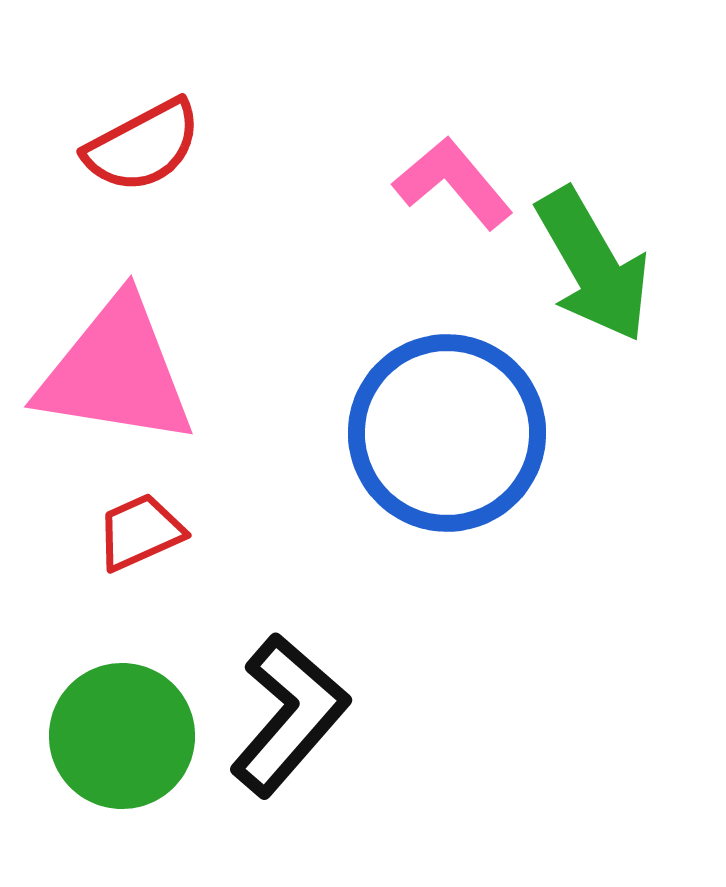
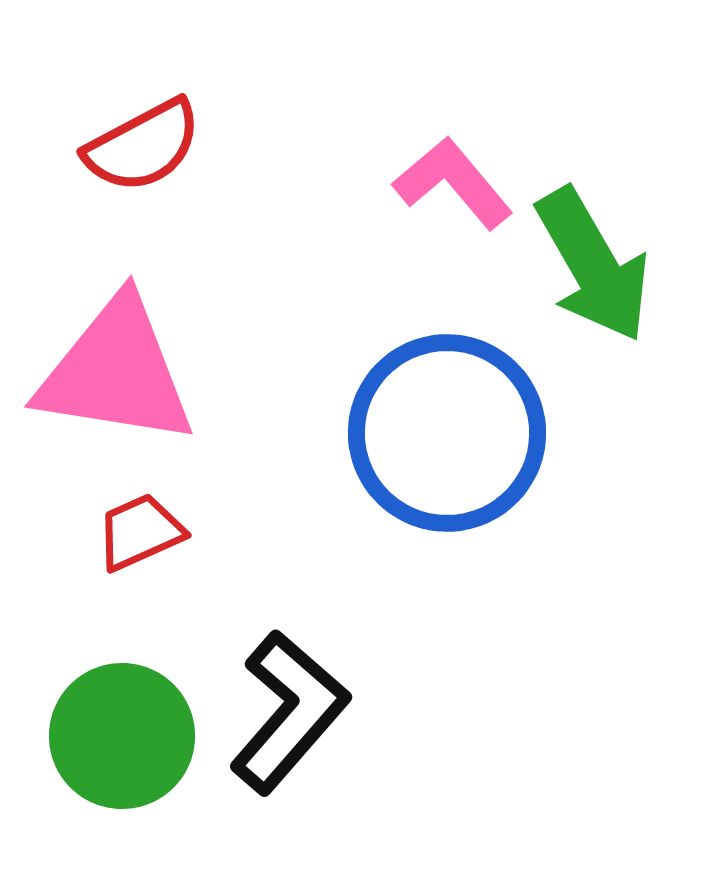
black L-shape: moved 3 px up
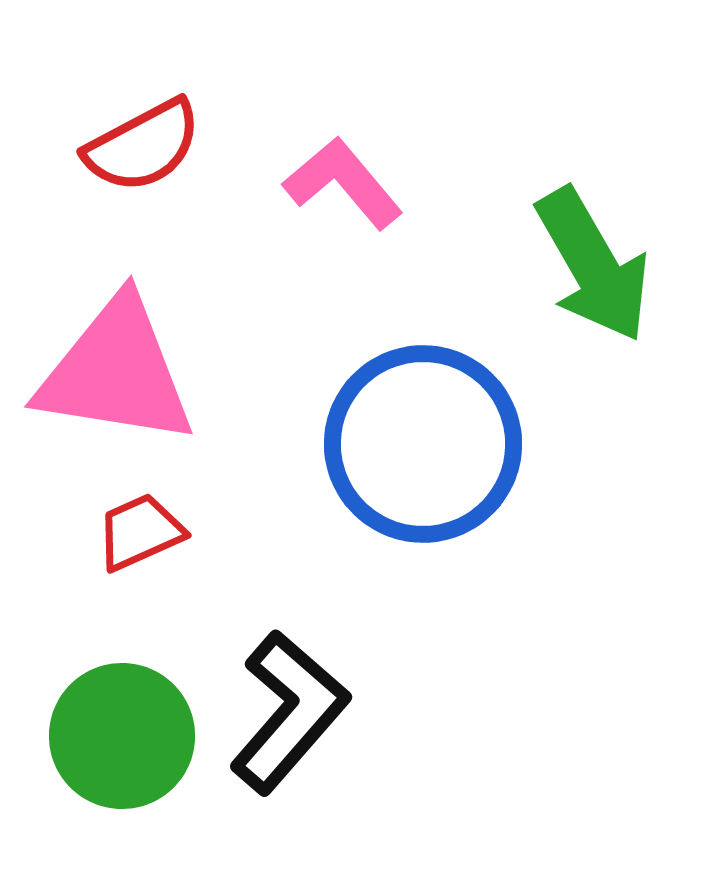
pink L-shape: moved 110 px left
blue circle: moved 24 px left, 11 px down
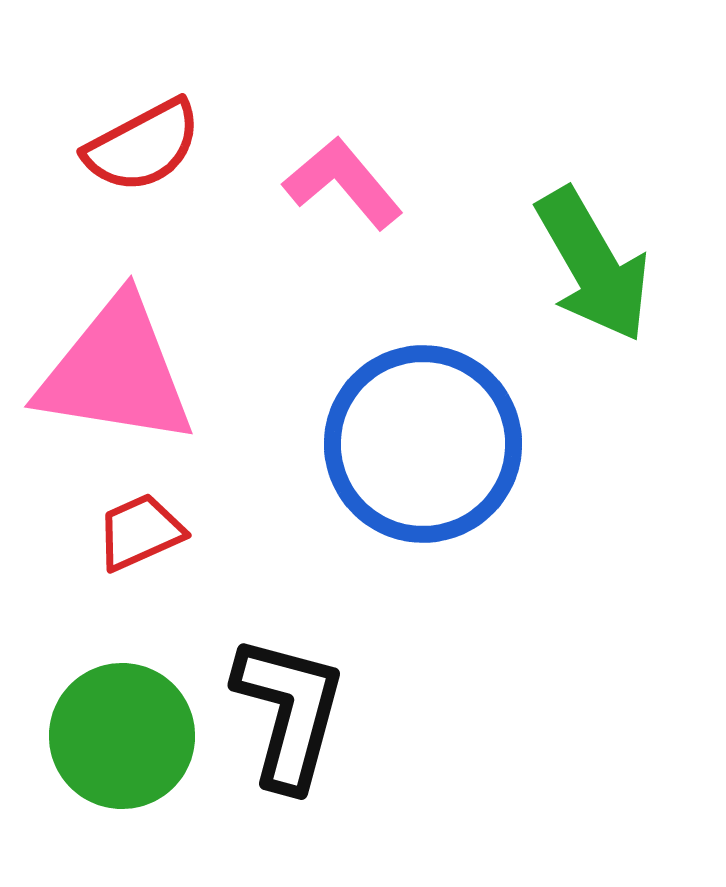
black L-shape: rotated 26 degrees counterclockwise
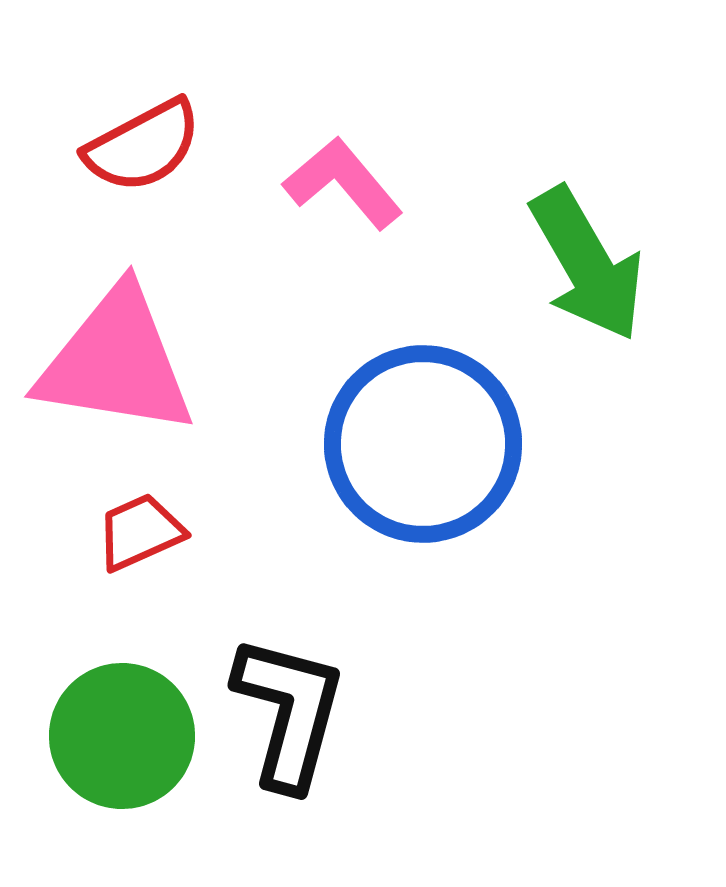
green arrow: moved 6 px left, 1 px up
pink triangle: moved 10 px up
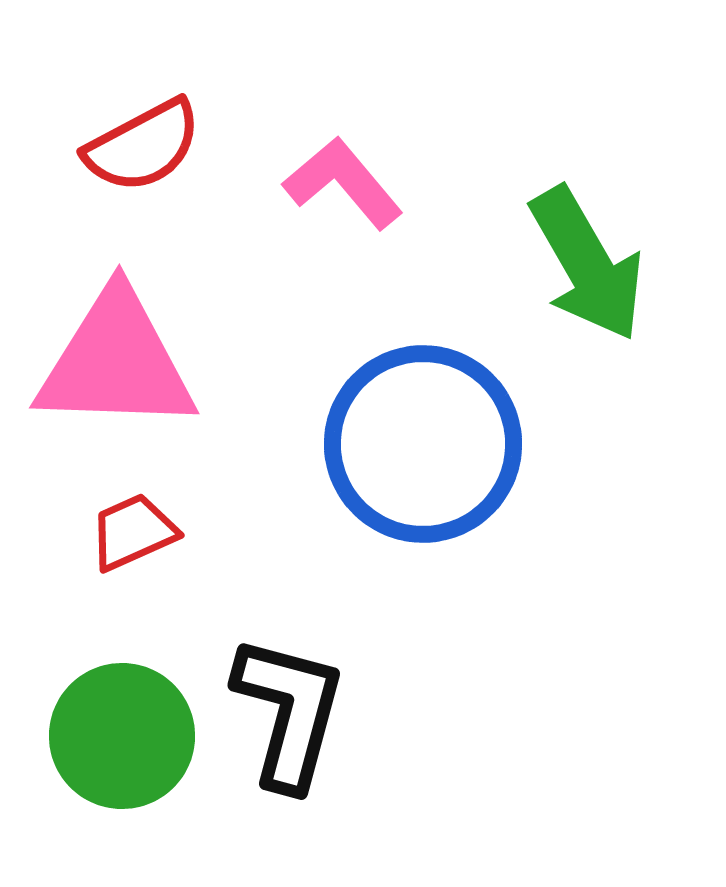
pink triangle: rotated 7 degrees counterclockwise
red trapezoid: moved 7 px left
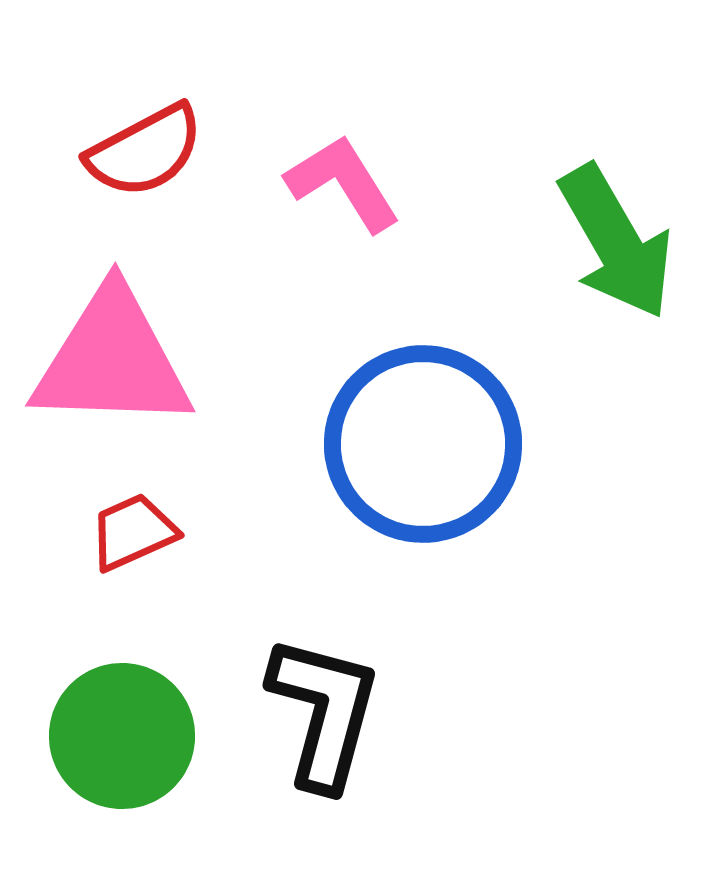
red semicircle: moved 2 px right, 5 px down
pink L-shape: rotated 8 degrees clockwise
green arrow: moved 29 px right, 22 px up
pink triangle: moved 4 px left, 2 px up
black L-shape: moved 35 px right
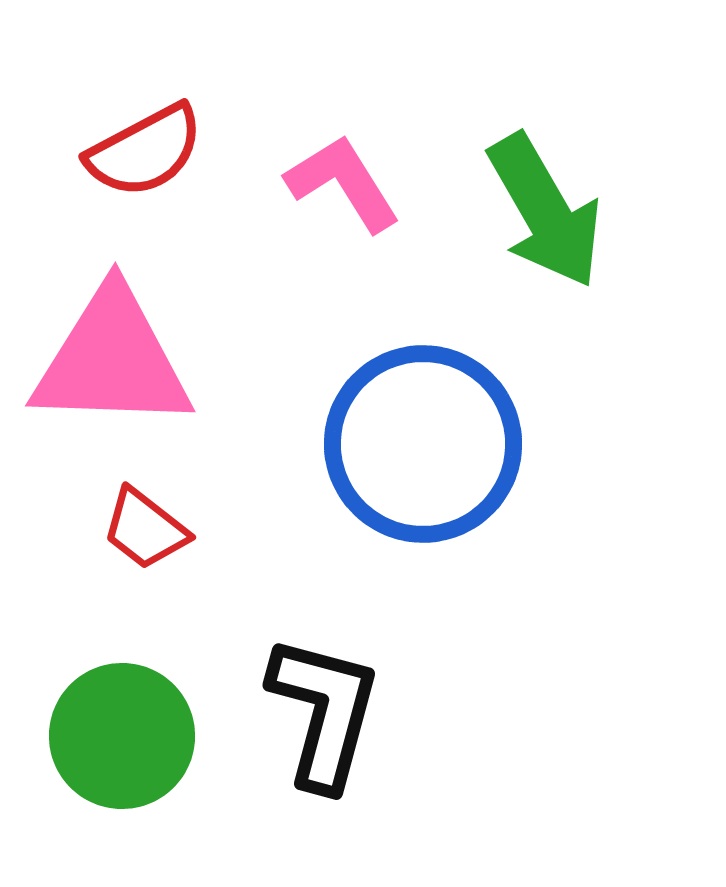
green arrow: moved 71 px left, 31 px up
red trapezoid: moved 12 px right, 3 px up; rotated 118 degrees counterclockwise
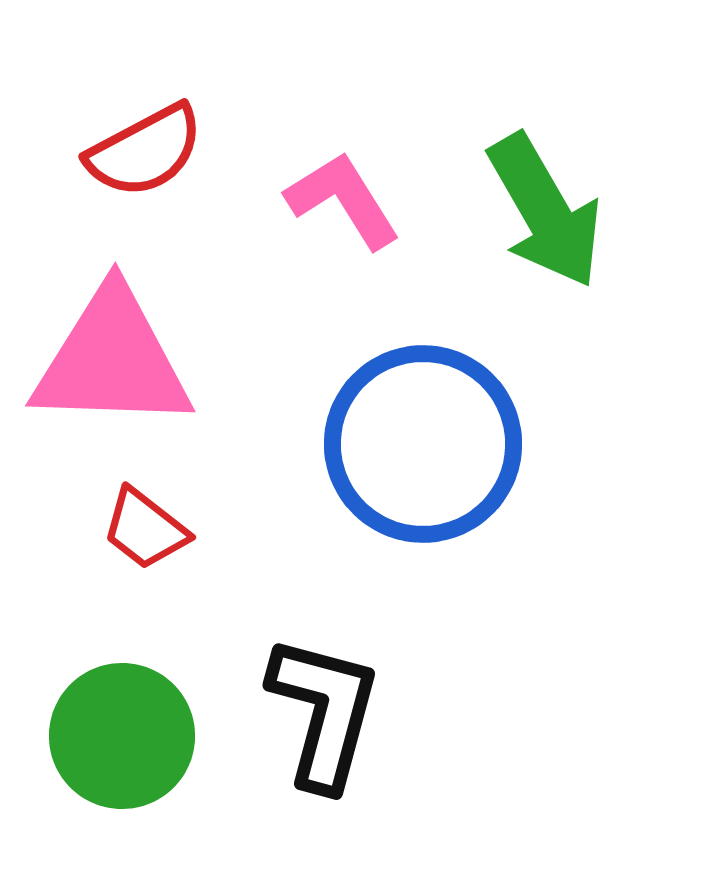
pink L-shape: moved 17 px down
